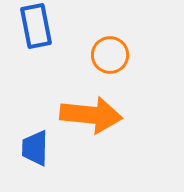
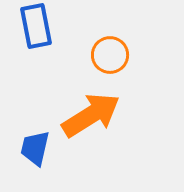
orange arrow: rotated 38 degrees counterclockwise
blue trapezoid: rotated 12 degrees clockwise
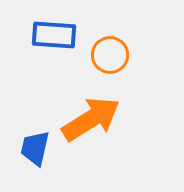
blue rectangle: moved 18 px right, 9 px down; rotated 75 degrees counterclockwise
orange arrow: moved 4 px down
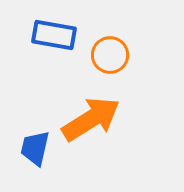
blue rectangle: rotated 6 degrees clockwise
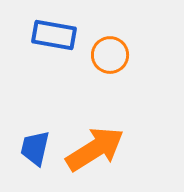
orange arrow: moved 4 px right, 30 px down
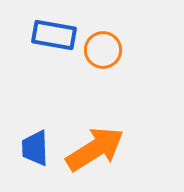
orange circle: moved 7 px left, 5 px up
blue trapezoid: rotated 15 degrees counterclockwise
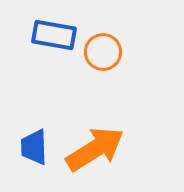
orange circle: moved 2 px down
blue trapezoid: moved 1 px left, 1 px up
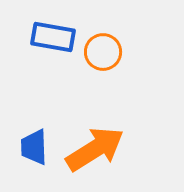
blue rectangle: moved 1 px left, 2 px down
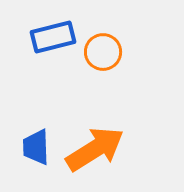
blue rectangle: rotated 24 degrees counterclockwise
blue trapezoid: moved 2 px right
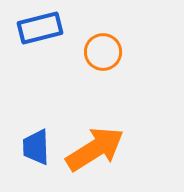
blue rectangle: moved 13 px left, 9 px up
